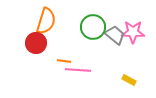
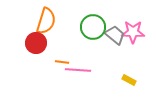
orange line: moved 2 px left, 1 px down
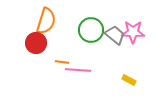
green circle: moved 2 px left, 3 px down
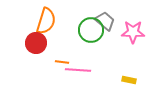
gray trapezoid: moved 10 px left, 14 px up
yellow rectangle: rotated 16 degrees counterclockwise
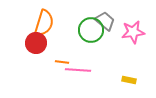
orange semicircle: moved 2 px left, 2 px down
pink star: rotated 10 degrees counterclockwise
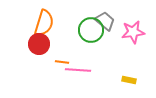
red circle: moved 3 px right, 1 px down
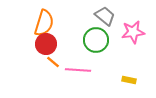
gray trapezoid: moved 5 px up
green circle: moved 5 px right, 10 px down
red circle: moved 7 px right
orange line: moved 9 px left; rotated 32 degrees clockwise
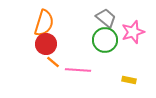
gray trapezoid: moved 1 px right, 2 px down
pink star: rotated 10 degrees counterclockwise
green circle: moved 9 px right
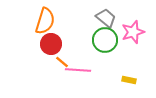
orange semicircle: moved 1 px right, 2 px up
red circle: moved 5 px right
orange line: moved 9 px right
